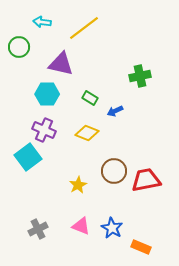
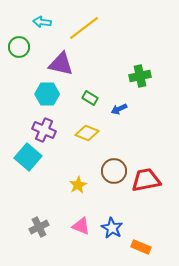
blue arrow: moved 4 px right, 2 px up
cyan square: rotated 12 degrees counterclockwise
gray cross: moved 1 px right, 2 px up
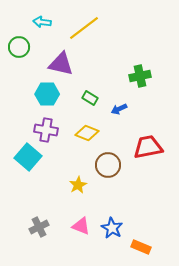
purple cross: moved 2 px right; rotated 15 degrees counterclockwise
brown circle: moved 6 px left, 6 px up
red trapezoid: moved 2 px right, 33 px up
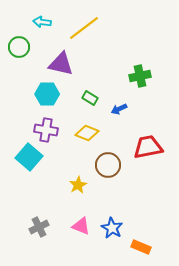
cyan square: moved 1 px right
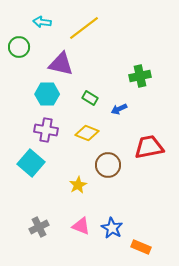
red trapezoid: moved 1 px right
cyan square: moved 2 px right, 6 px down
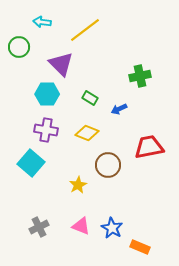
yellow line: moved 1 px right, 2 px down
purple triangle: rotated 32 degrees clockwise
orange rectangle: moved 1 px left
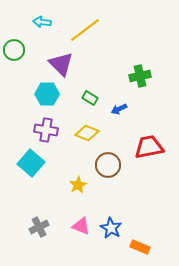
green circle: moved 5 px left, 3 px down
blue star: moved 1 px left
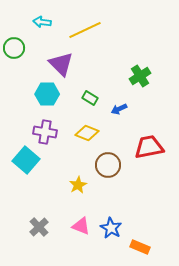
yellow line: rotated 12 degrees clockwise
green circle: moved 2 px up
green cross: rotated 20 degrees counterclockwise
purple cross: moved 1 px left, 2 px down
cyan square: moved 5 px left, 3 px up
gray cross: rotated 18 degrees counterclockwise
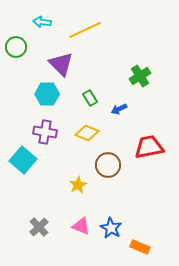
green circle: moved 2 px right, 1 px up
green rectangle: rotated 28 degrees clockwise
cyan square: moved 3 px left
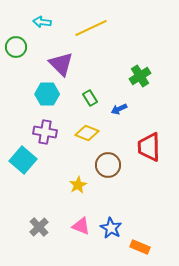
yellow line: moved 6 px right, 2 px up
red trapezoid: rotated 80 degrees counterclockwise
